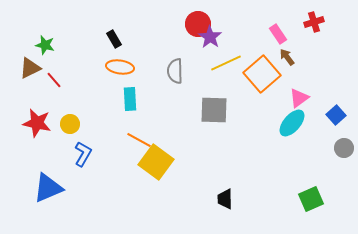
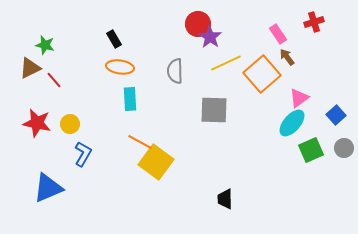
orange line: moved 1 px right, 2 px down
green square: moved 49 px up
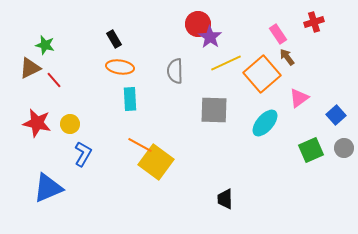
cyan ellipse: moved 27 px left
orange line: moved 3 px down
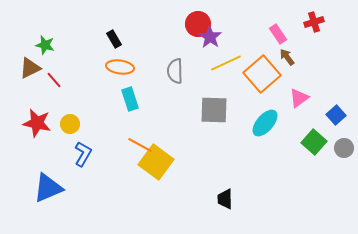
cyan rectangle: rotated 15 degrees counterclockwise
green square: moved 3 px right, 8 px up; rotated 25 degrees counterclockwise
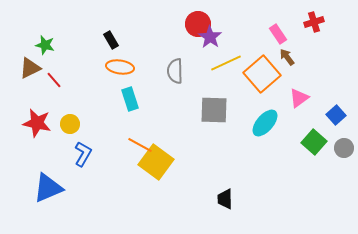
black rectangle: moved 3 px left, 1 px down
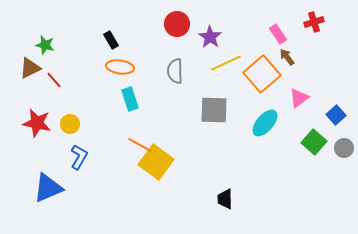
red circle: moved 21 px left
blue L-shape: moved 4 px left, 3 px down
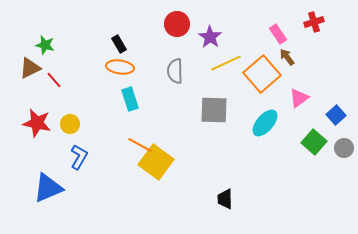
black rectangle: moved 8 px right, 4 px down
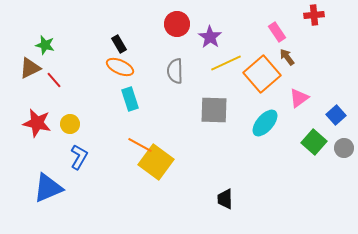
red cross: moved 7 px up; rotated 12 degrees clockwise
pink rectangle: moved 1 px left, 2 px up
orange ellipse: rotated 16 degrees clockwise
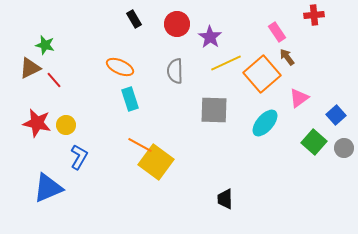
black rectangle: moved 15 px right, 25 px up
yellow circle: moved 4 px left, 1 px down
